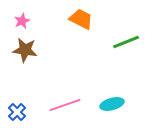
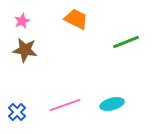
orange trapezoid: moved 5 px left
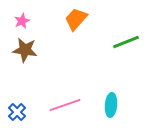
orange trapezoid: rotated 75 degrees counterclockwise
cyan ellipse: moved 1 px left, 1 px down; rotated 70 degrees counterclockwise
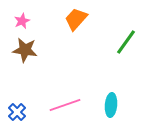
green line: rotated 32 degrees counterclockwise
